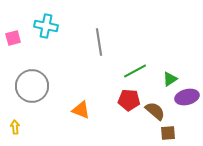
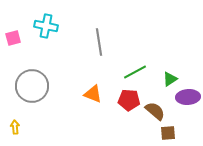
green line: moved 1 px down
purple ellipse: moved 1 px right; rotated 10 degrees clockwise
orange triangle: moved 12 px right, 16 px up
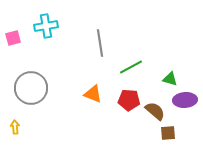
cyan cross: rotated 20 degrees counterclockwise
gray line: moved 1 px right, 1 px down
green line: moved 4 px left, 5 px up
green triangle: rotated 49 degrees clockwise
gray circle: moved 1 px left, 2 px down
purple ellipse: moved 3 px left, 3 px down
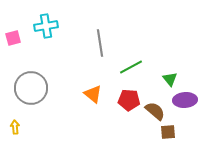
green triangle: rotated 35 degrees clockwise
orange triangle: rotated 18 degrees clockwise
brown square: moved 1 px up
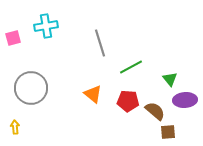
gray line: rotated 8 degrees counterclockwise
red pentagon: moved 1 px left, 1 px down
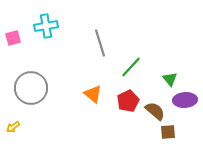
green line: rotated 20 degrees counterclockwise
red pentagon: rotated 30 degrees counterclockwise
yellow arrow: moved 2 px left; rotated 120 degrees counterclockwise
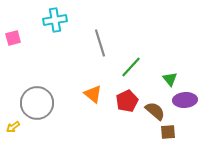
cyan cross: moved 9 px right, 6 px up
gray circle: moved 6 px right, 15 px down
red pentagon: moved 1 px left
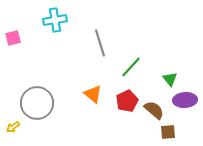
brown semicircle: moved 1 px left, 1 px up
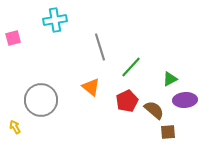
gray line: moved 4 px down
green triangle: rotated 42 degrees clockwise
orange triangle: moved 2 px left, 7 px up
gray circle: moved 4 px right, 3 px up
yellow arrow: moved 2 px right; rotated 96 degrees clockwise
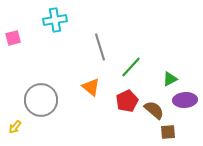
yellow arrow: rotated 112 degrees counterclockwise
